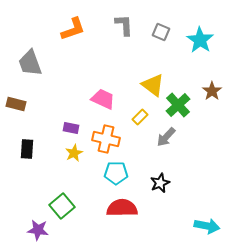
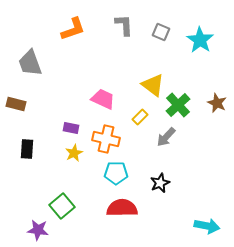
brown star: moved 5 px right, 12 px down; rotated 12 degrees counterclockwise
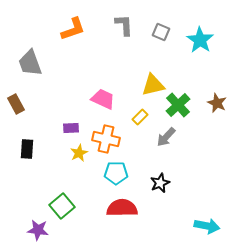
yellow triangle: rotated 50 degrees counterclockwise
brown rectangle: rotated 48 degrees clockwise
purple rectangle: rotated 14 degrees counterclockwise
yellow star: moved 5 px right
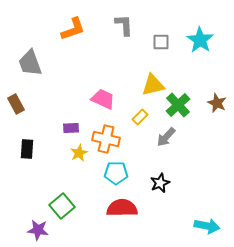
gray square: moved 10 px down; rotated 24 degrees counterclockwise
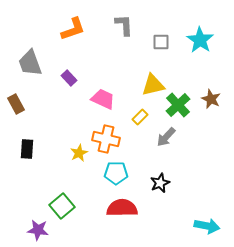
brown star: moved 6 px left, 4 px up
purple rectangle: moved 2 px left, 50 px up; rotated 49 degrees clockwise
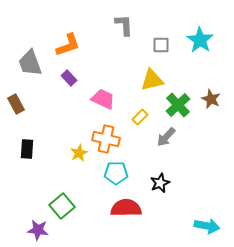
orange L-shape: moved 5 px left, 16 px down
gray square: moved 3 px down
yellow triangle: moved 1 px left, 5 px up
red semicircle: moved 4 px right
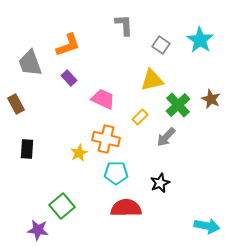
gray square: rotated 36 degrees clockwise
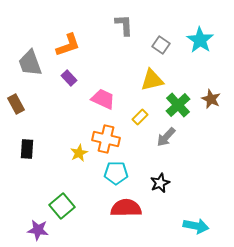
cyan arrow: moved 11 px left
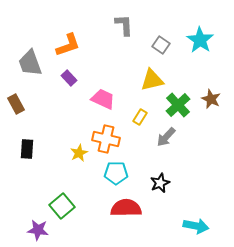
yellow rectangle: rotated 14 degrees counterclockwise
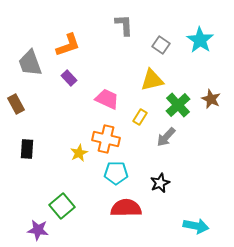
pink trapezoid: moved 4 px right
